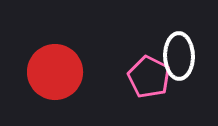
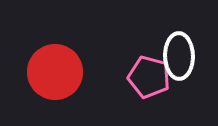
pink pentagon: rotated 12 degrees counterclockwise
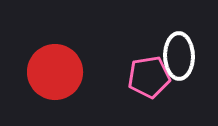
pink pentagon: rotated 24 degrees counterclockwise
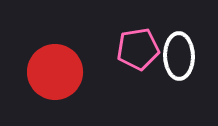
pink pentagon: moved 11 px left, 28 px up
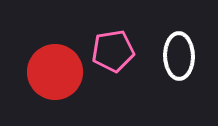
pink pentagon: moved 25 px left, 2 px down
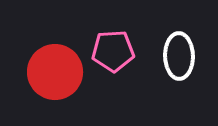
pink pentagon: rotated 6 degrees clockwise
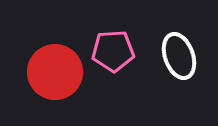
white ellipse: rotated 18 degrees counterclockwise
